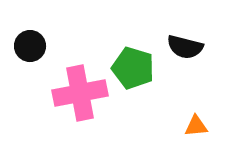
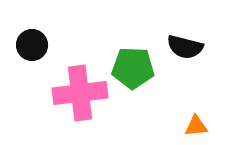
black circle: moved 2 px right, 1 px up
green pentagon: rotated 15 degrees counterclockwise
pink cross: rotated 4 degrees clockwise
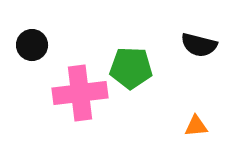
black semicircle: moved 14 px right, 2 px up
green pentagon: moved 2 px left
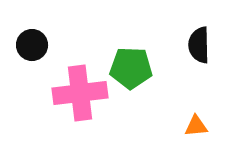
black semicircle: rotated 75 degrees clockwise
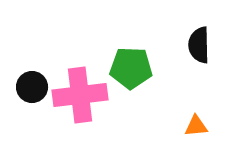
black circle: moved 42 px down
pink cross: moved 2 px down
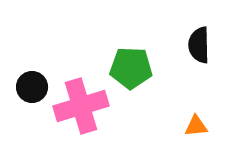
pink cross: moved 1 px right, 11 px down; rotated 10 degrees counterclockwise
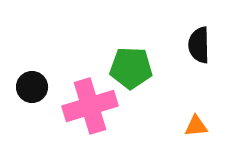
pink cross: moved 9 px right
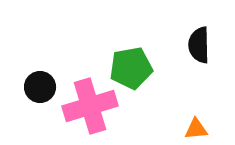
green pentagon: rotated 12 degrees counterclockwise
black circle: moved 8 px right
orange triangle: moved 3 px down
